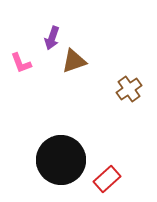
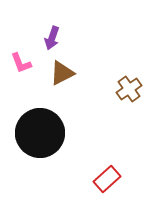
brown triangle: moved 12 px left, 12 px down; rotated 8 degrees counterclockwise
black circle: moved 21 px left, 27 px up
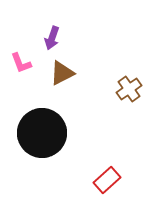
black circle: moved 2 px right
red rectangle: moved 1 px down
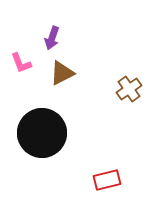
red rectangle: rotated 28 degrees clockwise
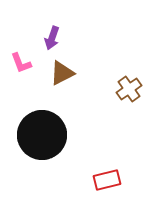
black circle: moved 2 px down
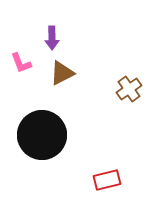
purple arrow: rotated 20 degrees counterclockwise
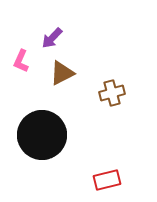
purple arrow: rotated 45 degrees clockwise
pink L-shape: moved 2 px up; rotated 45 degrees clockwise
brown cross: moved 17 px left, 4 px down; rotated 20 degrees clockwise
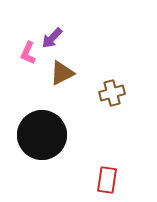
pink L-shape: moved 7 px right, 8 px up
red rectangle: rotated 68 degrees counterclockwise
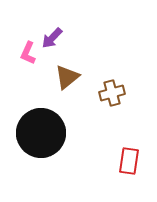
brown triangle: moved 5 px right, 4 px down; rotated 12 degrees counterclockwise
black circle: moved 1 px left, 2 px up
red rectangle: moved 22 px right, 19 px up
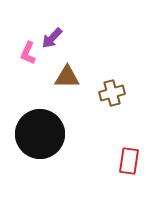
brown triangle: rotated 40 degrees clockwise
black circle: moved 1 px left, 1 px down
